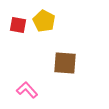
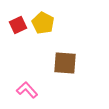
yellow pentagon: moved 1 px left, 2 px down
red square: rotated 36 degrees counterclockwise
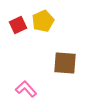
yellow pentagon: moved 2 px up; rotated 20 degrees clockwise
pink L-shape: moved 1 px left, 1 px up
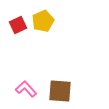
brown square: moved 5 px left, 28 px down
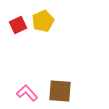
pink L-shape: moved 1 px right, 4 px down
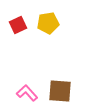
yellow pentagon: moved 5 px right, 2 px down; rotated 15 degrees clockwise
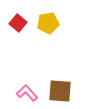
red square: moved 2 px up; rotated 24 degrees counterclockwise
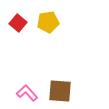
yellow pentagon: moved 1 px up
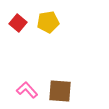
pink L-shape: moved 3 px up
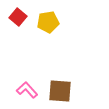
red square: moved 6 px up
